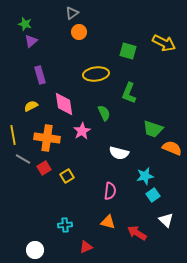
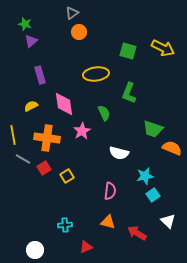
yellow arrow: moved 1 px left, 5 px down
white triangle: moved 2 px right, 1 px down
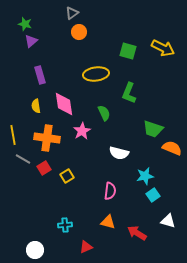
yellow semicircle: moved 5 px right; rotated 72 degrees counterclockwise
white triangle: rotated 28 degrees counterclockwise
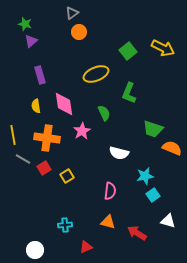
green square: rotated 36 degrees clockwise
yellow ellipse: rotated 15 degrees counterclockwise
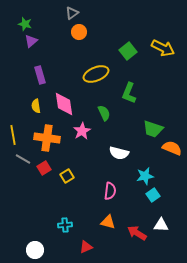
white triangle: moved 7 px left, 4 px down; rotated 14 degrees counterclockwise
